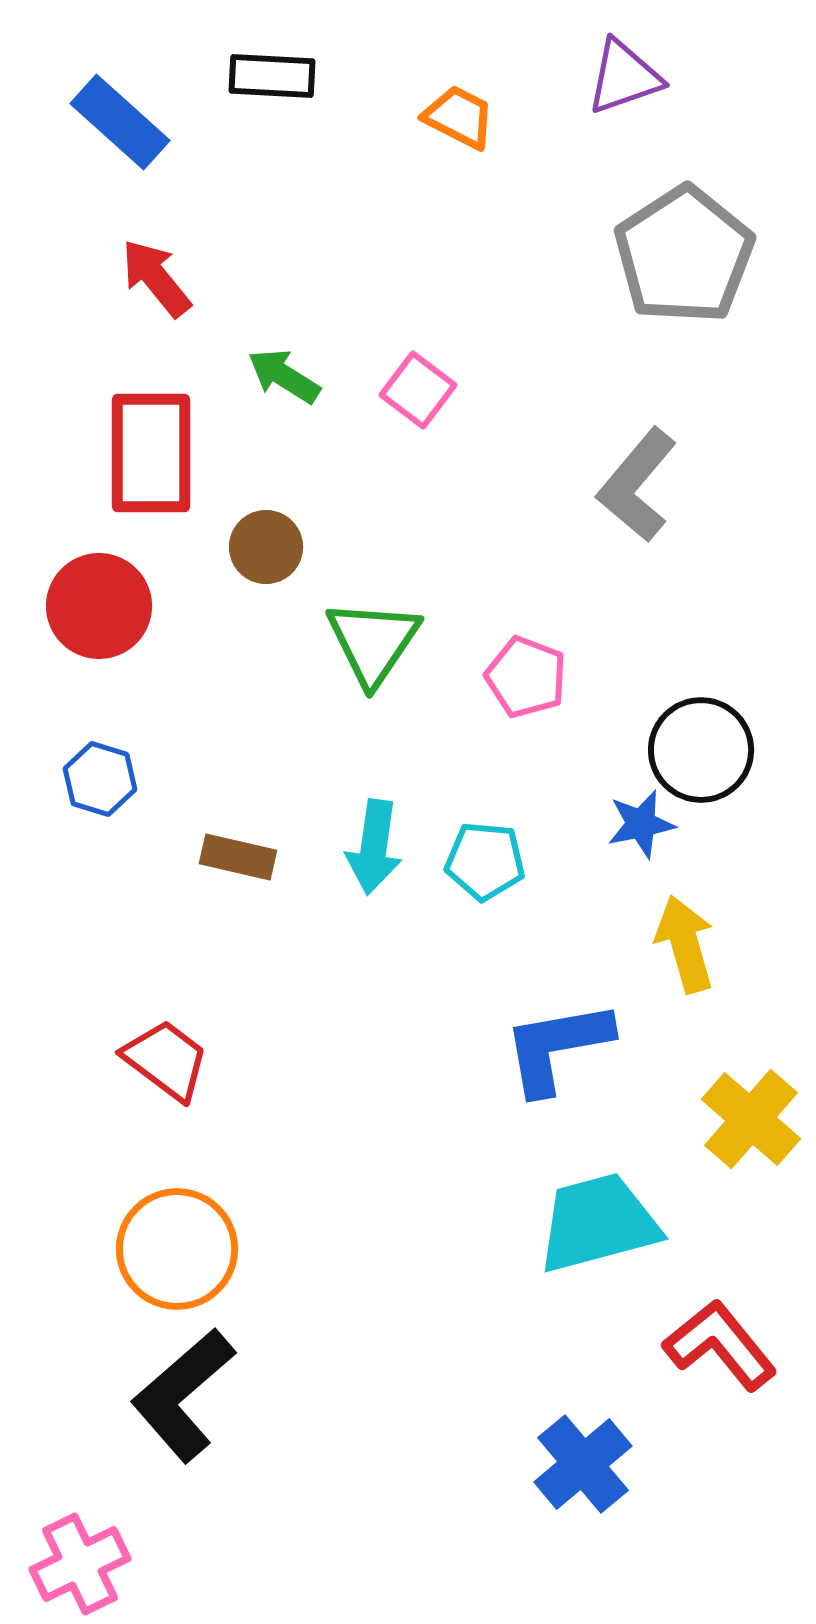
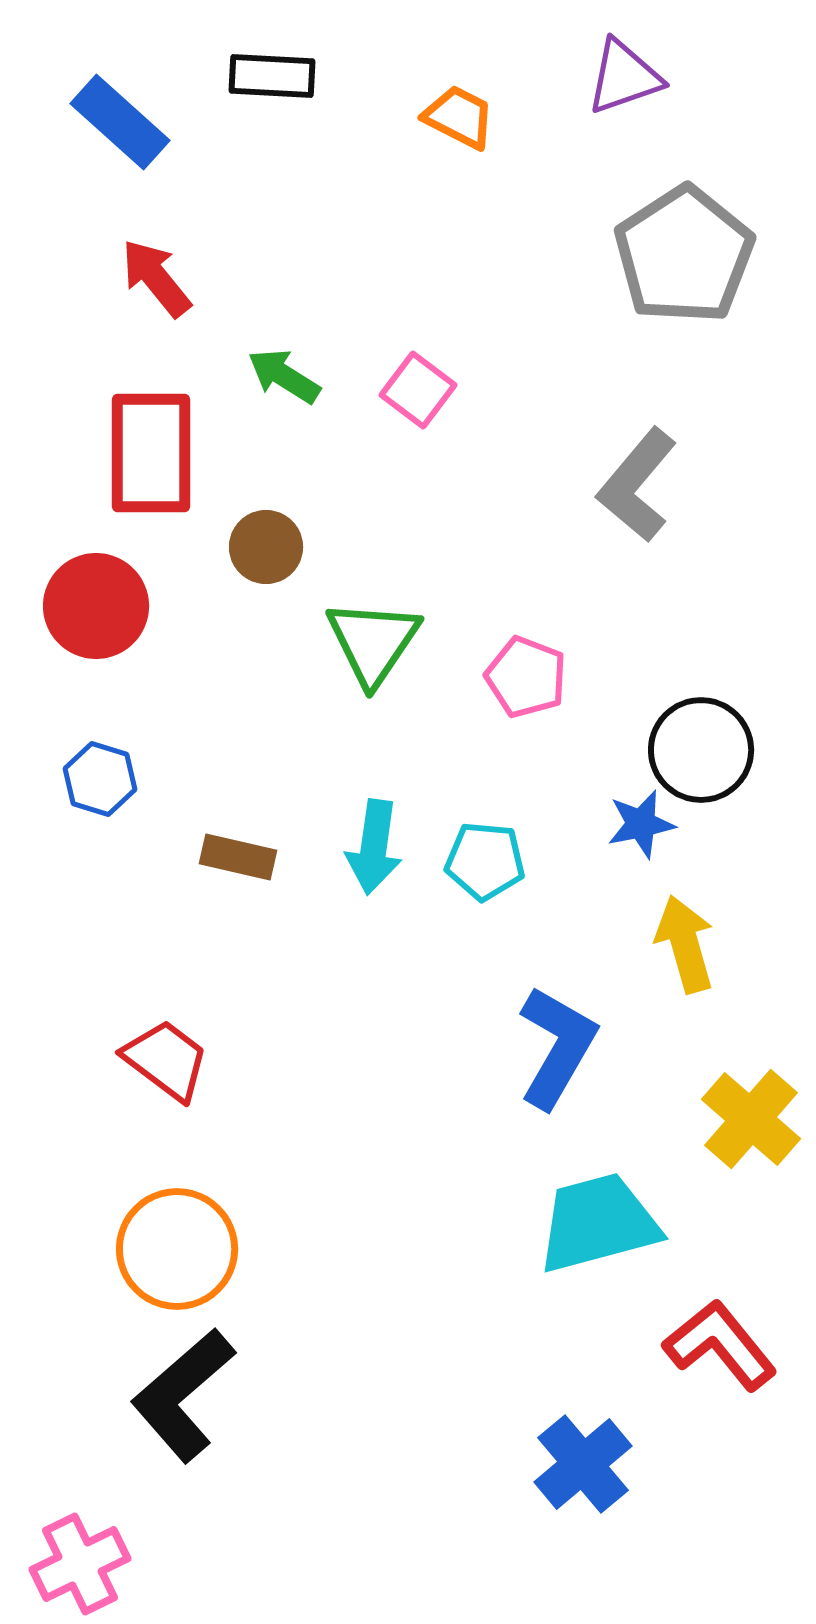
red circle: moved 3 px left
blue L-shape: rotated 130 degrees clockwise
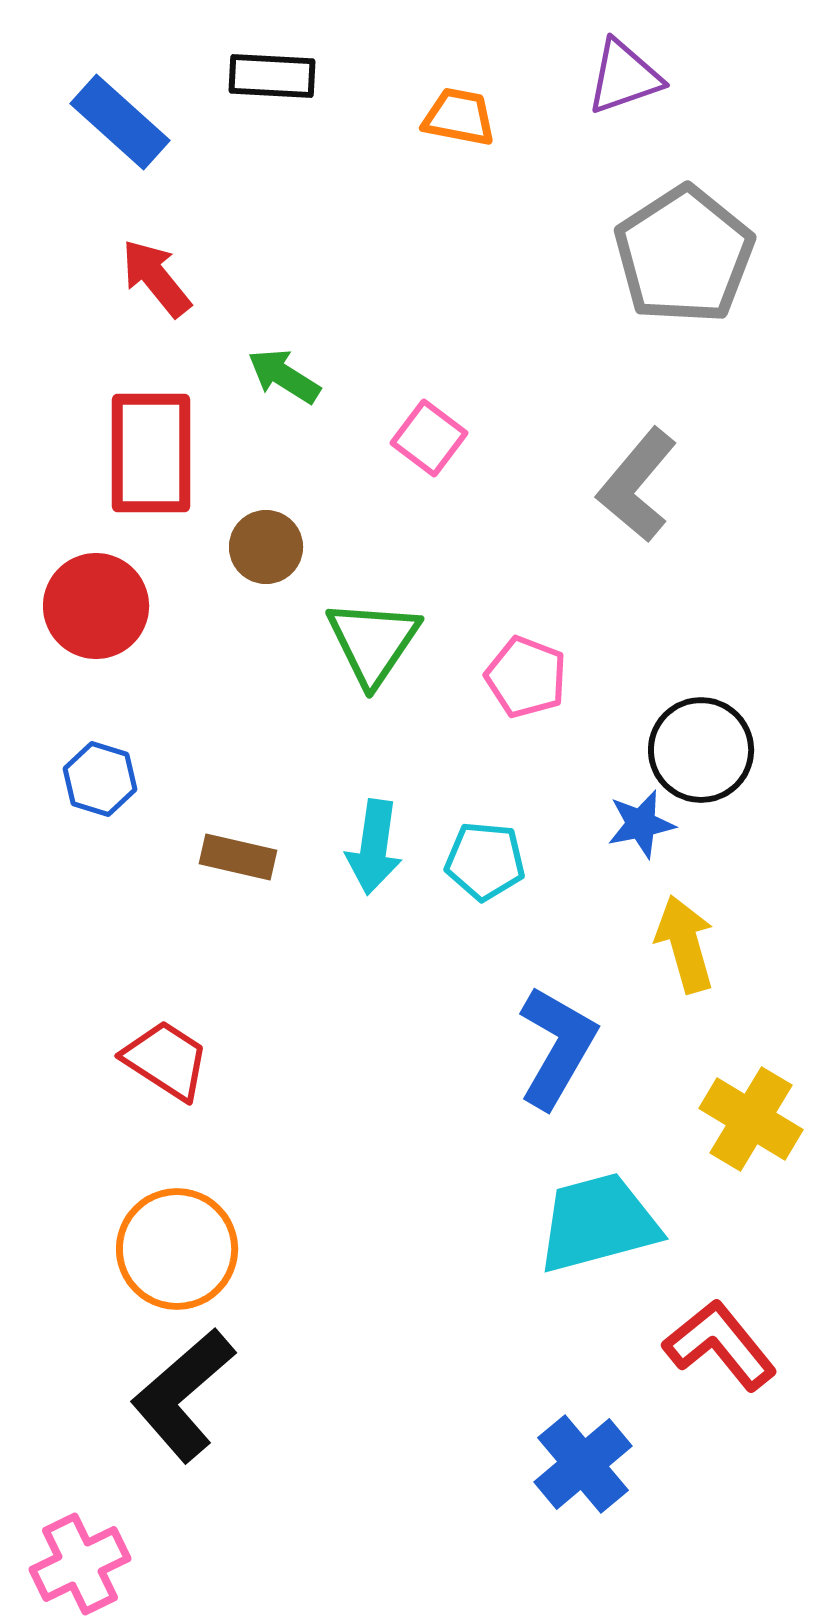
orange trapezoid: rotated 16 degrees counterclockwise
pink square: moved 11 px right, 48 px down
red trapezoid: rotated 4 degrees counterclockwise
yellow cross: rotated 10 degrees counterclockwise
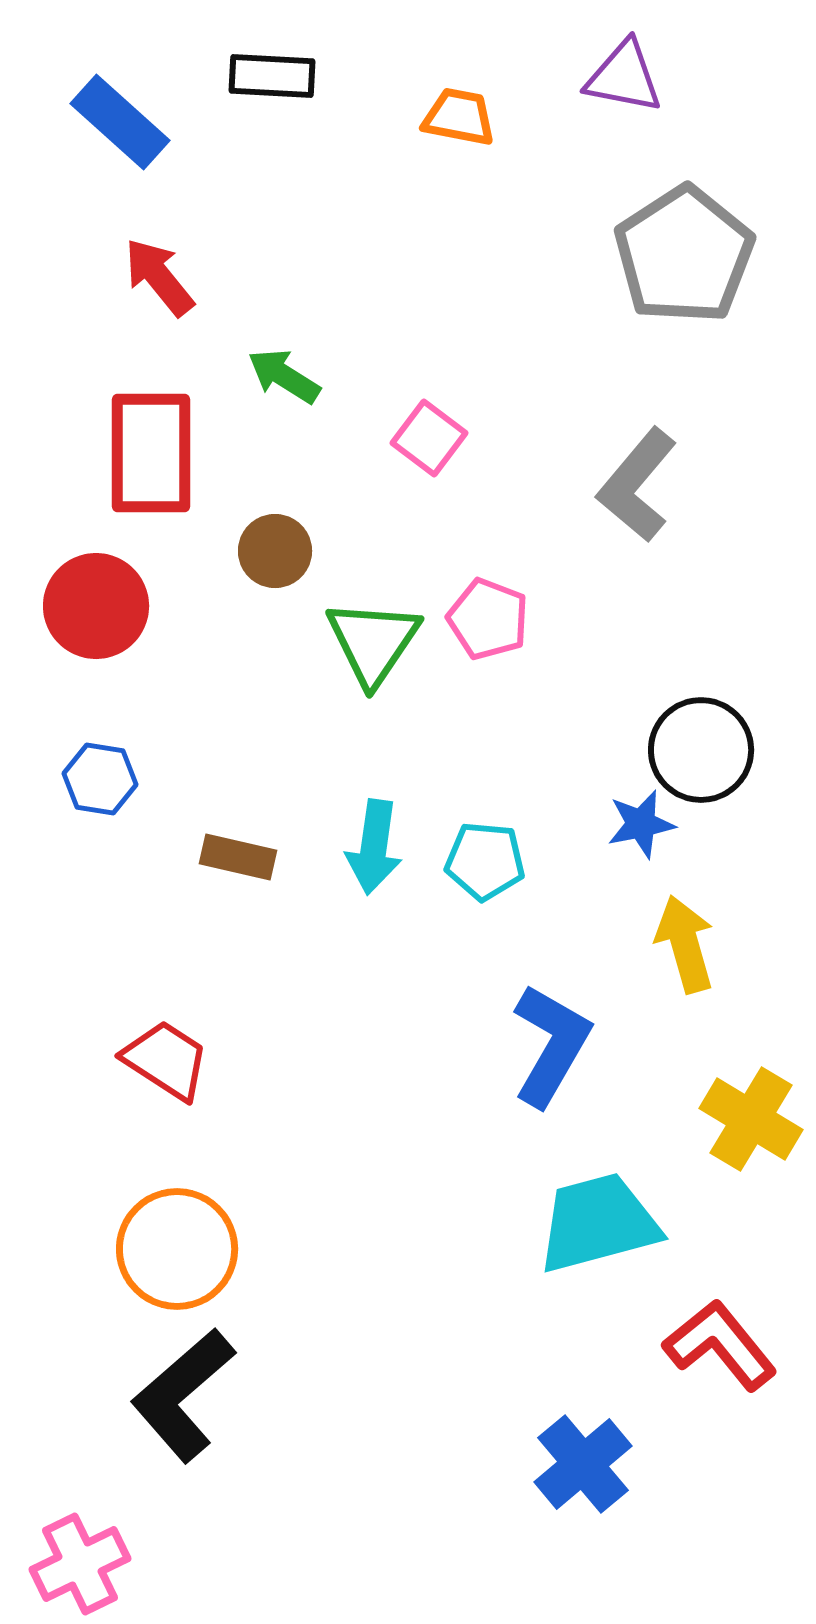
purple triangle: rotated 30 degrees clockwise
red arrow: moved 3 px right, 1 px up
brown circle: moved 9 px right, 4 px down
pink pentagon: moved 38 px left, 58 px up
blue hexagon: rotated 8 degrees counterclockwise
blue L-shape: moved 6 px left, 2 px up
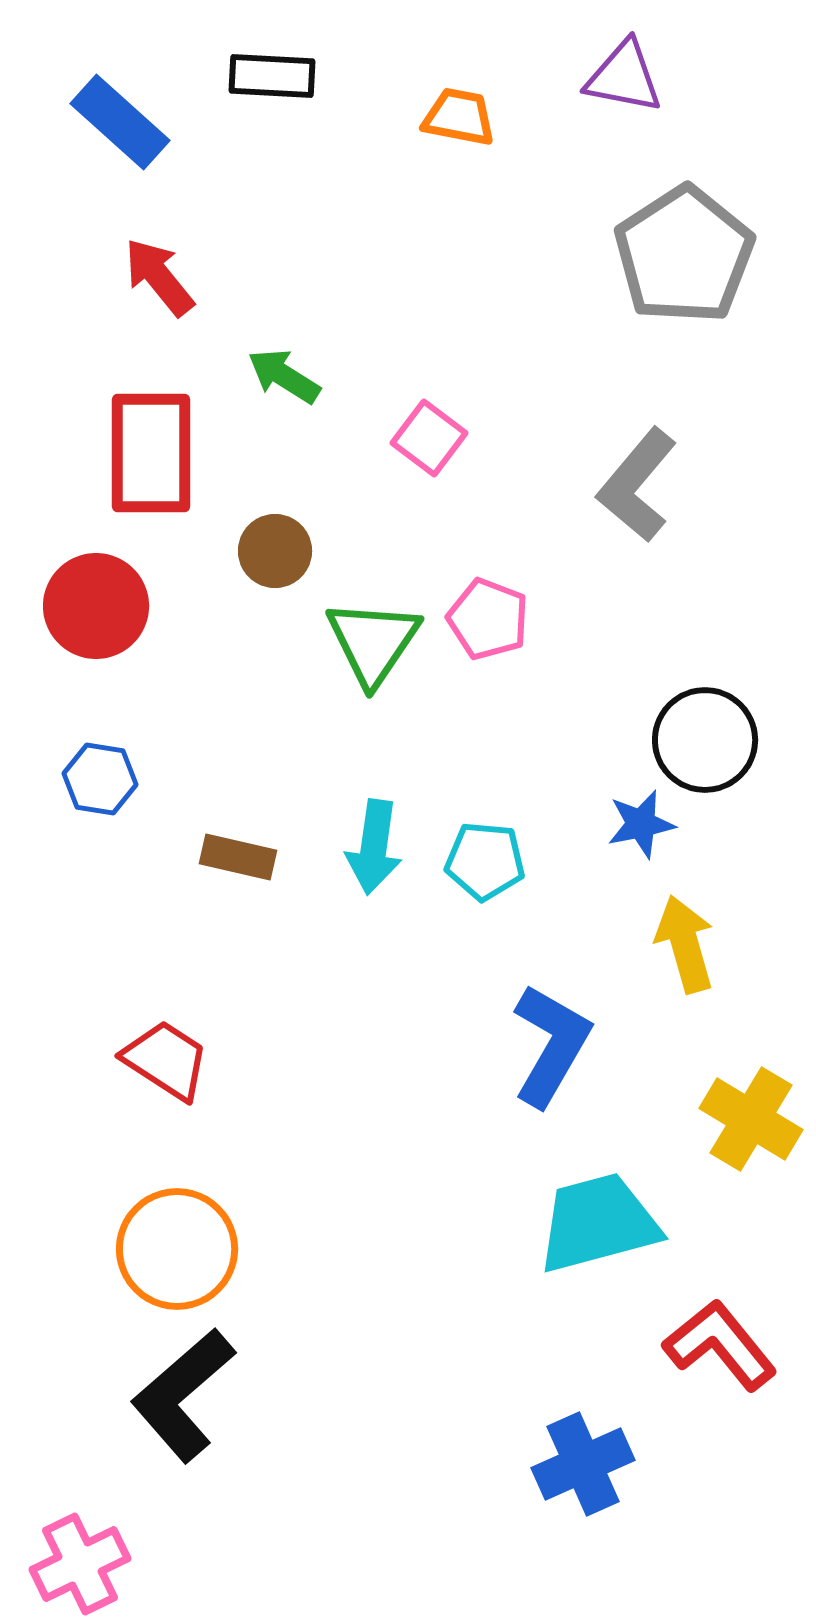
black circle: moved 4 px right, 10 px up
blue cross: rotated 16 degrees clockwise
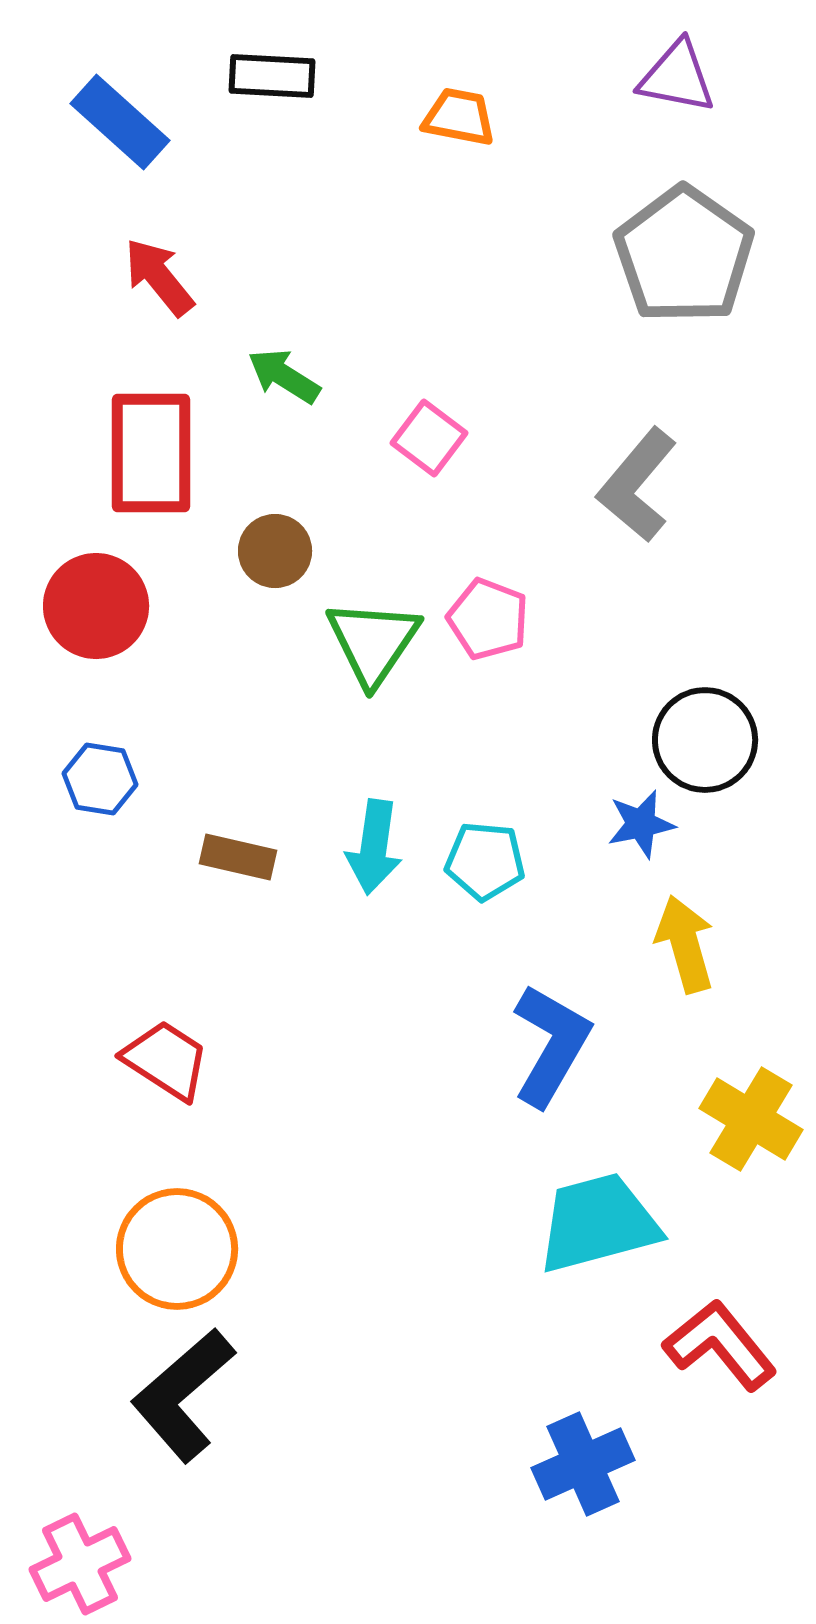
purple triangle: moved 53 px right
gray pentagon: rotated 4 degrees counterclockwise
